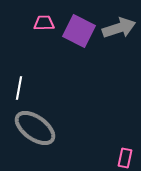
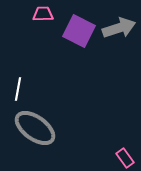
pink trapezoid: moved 1 px left, 9 px up
white line: moved 1 px left, 1 px down
pink rectangle: rotated 48 degrees counterclockwise
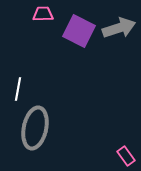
gray ellipse: rotated 66 degrees clockwise
pink rectangle: moved 1 px right, 2 px up
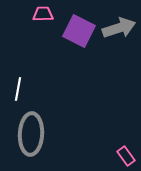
gray ellipse: moved 4 px left, 6 px down; rotated 9 degrees counterclockwise
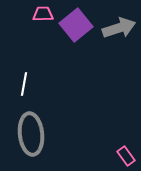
purple square: moved 3 px left, 6 px up; rotated 24 degrees clockwise
white line: moved 6 px right, 5 px up
gray ellipse: rotated 9 degrees counterclockwise
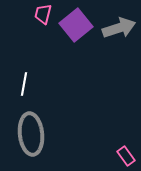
pink trapezoid: rotated 75 degrees counterclockwise
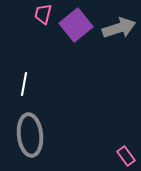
gray ellipse: moved 1 px left, 1 px down
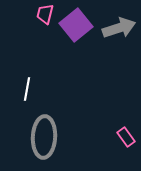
pink trapezoid: moved 2 px right
white line: moved 3 px right, 5 px down
gray ellipse: moved 14 px right, 2 px down; rotated 9 degrees clockwise
pink rectangle: moved 19 px up
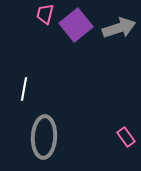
white line: moved 3 px left
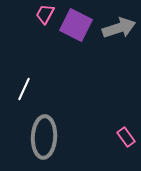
pink trapezoid: rotated 15 degrees clockwise
purple square: rotated 24 degrees counterclockwise
white line: rotated 15 degrees clockwise
